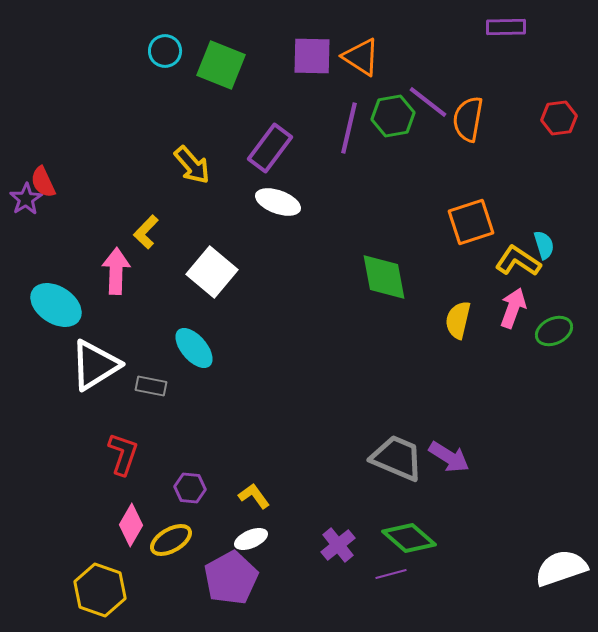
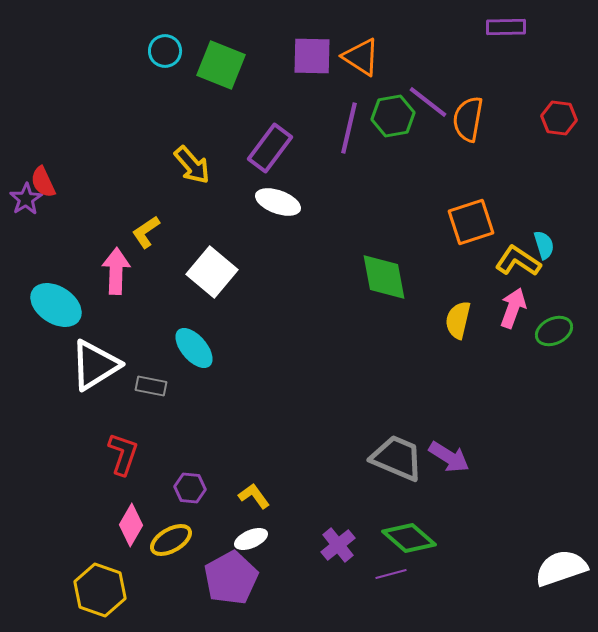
red hexagon at (559, 118): rotated 16 degrees clockwise
yellow L-shape at (146, 232): rotated 12 degrees clockwise
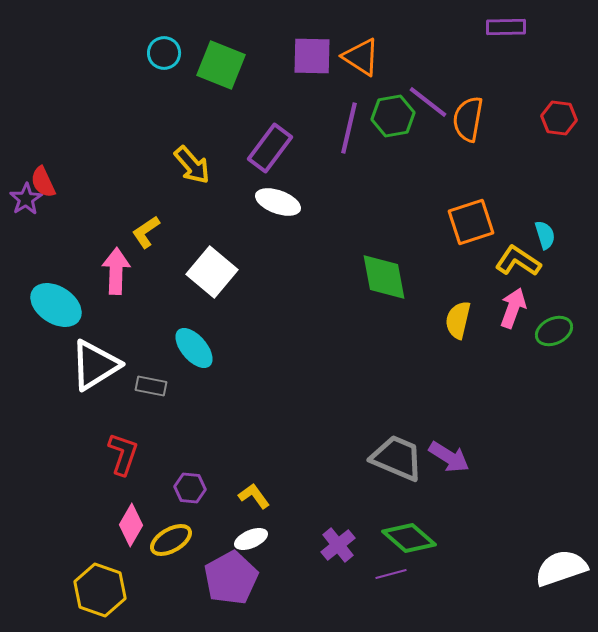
cyan circle at (165, 51): moved 1 px left, 2 px down
cyan semicircle at (544, 245): moved 1 px right, 10 px up
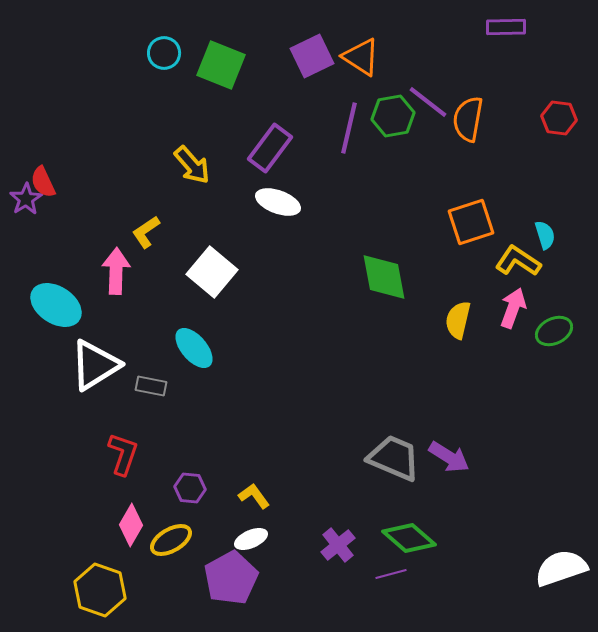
purple square at (312, 56): rotated 27 degrees counterclockwise
gray trapezoid at (397, 458): moved 3 px left
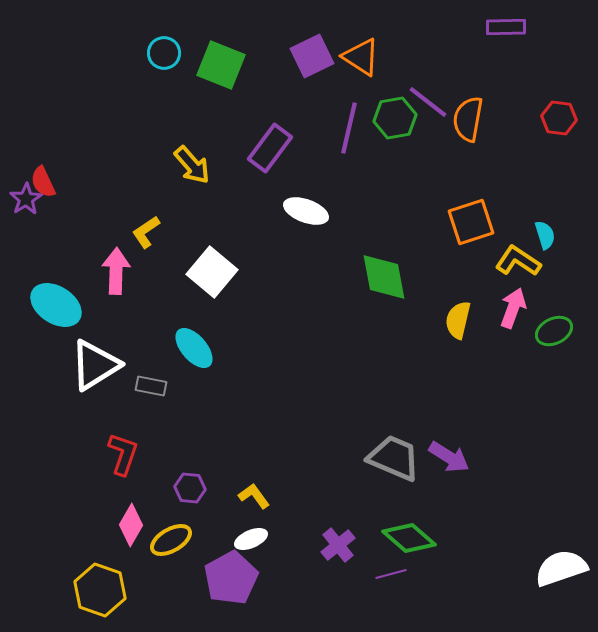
green hexagon at (393, 116): moved 2 px right, 2 px down
white ellipse at (278, 202): moved 28 px right, 9 px down
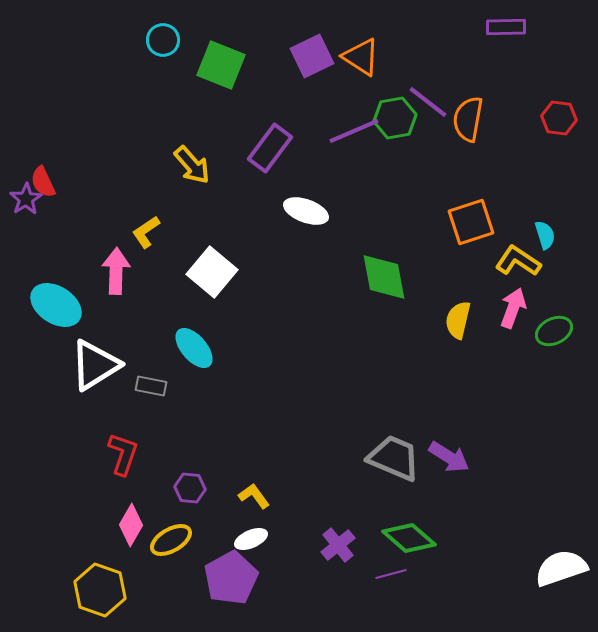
cyan circle at (164, 53): moved 1 px left, 13 px up
purple line at (349, 128): moved 5 px right, 3 px down; rotated 54 degrees clockwise
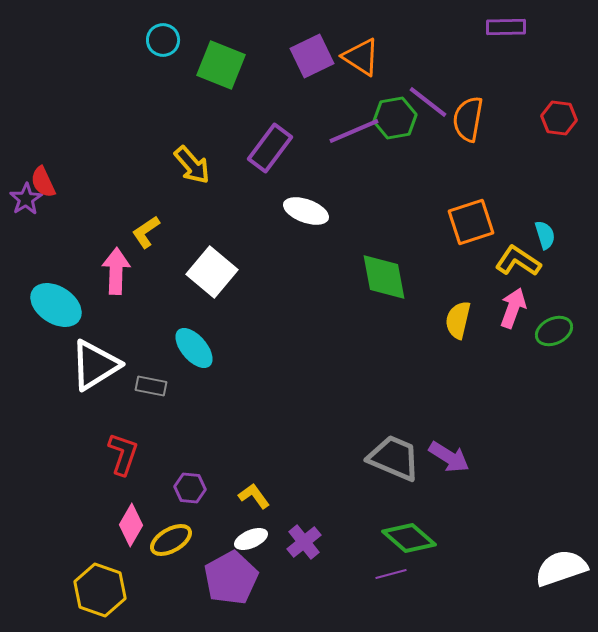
purple cross at (338, 545): moved 34 px left, 3 px up
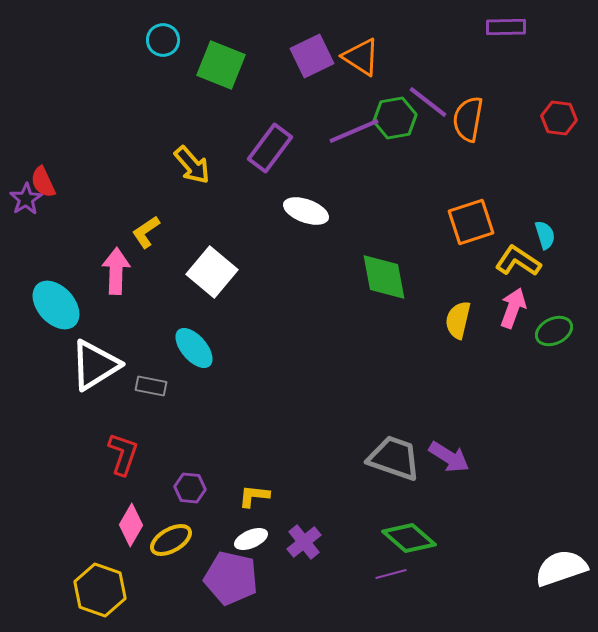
cyan ellipse at (56, 305): rotated 15 degrees clockwise
gray trapezoid at (394, 458): rotated 4 degrees counterclockwise
yellow L-shape at (254, 496): rotated 48 degrees counterclockwise
purple pentagon at (231, 578): rotated 30 degrees counterclockwise
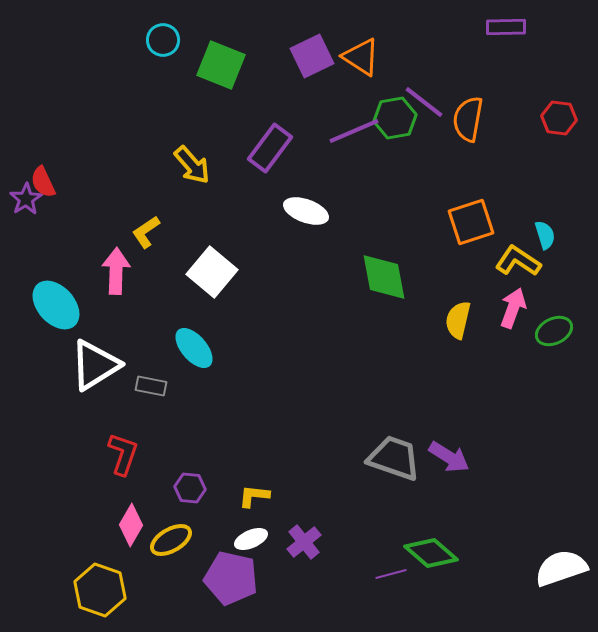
purple line at (428, 102): moved 4 px left
green diamond at (409, 538): moved 22 px right, 15 px down
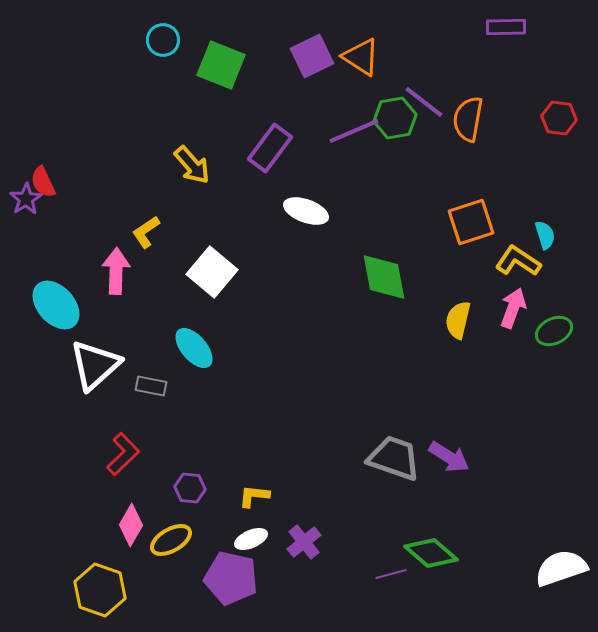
white triangle at (95, 365): rotated 10 degrees counterclockwise
red L-shape at (123, 454): rotated 27 degrees clockwise
